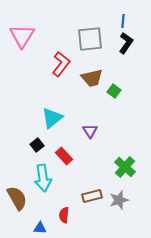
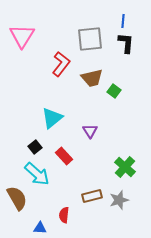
black L-shape: rotated 30 degrees counterclockwise
black square: moved 2 px left, 2 px down
cyan arrow: moved 6 px left, 4 px up; rotated 40 degrees counterclockwise
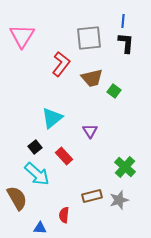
gray square: moved 1 px left, 1 px up
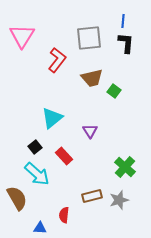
red L-shape: moved 4 px left, 4 px up
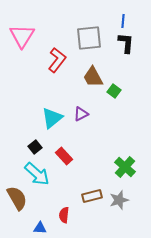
brown trapezoid: moved 1 px right, 1 px up; rotated 75 degrees clockwise
purple triangle: moved 9 px left, 17 px up; rotated 35 degrees clockwise
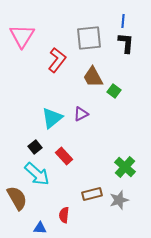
brown rectangle: moved 2 px up
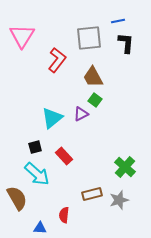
blue line: moved 5 px left; rotated 72 degrees clockwise
green square: moved 19 px left, 9 px down
black square: rotated 24 degrees clockwise
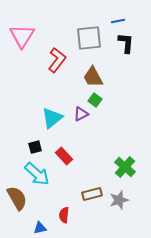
blue triangle: rotated 16 degrees counterclockwise
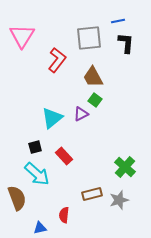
brown semicircle: rotated 10 degrees clockwise
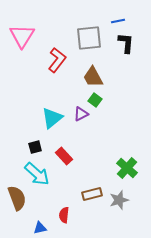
green cross: moved 2 px right, 1 px down
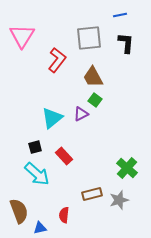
blue line: moved 2 px right, 6 px up
brown semicircle: moved 2 px right, 13 px down
